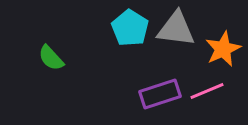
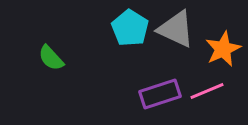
gray triangle: rotated 18 degrees clockwise
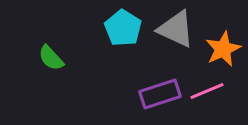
cyan pentagon: moved 7 px left
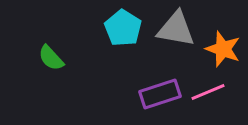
gray triangle: rotated 15 degrees counterclockwise
orange star: rotated 27 degrees counterclockwise
pink line: moved 1 px right, 1 px down
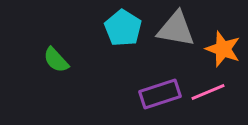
green semicircle: moved 5 px right, 2 px down
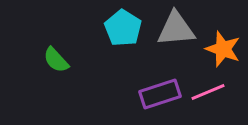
gray triangle: rotated 15 degrees counterclockwise
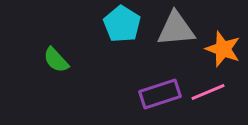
cyan pentagon: moved 1 px left, 4 px up
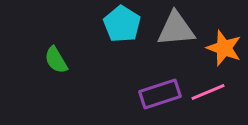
orange star: moved 1 px right, 1 px up
green semicircle: rotated 12 degrees clockwise
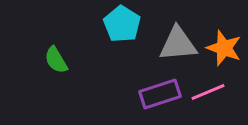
gray triangle: moved 2 px right, 15 px down
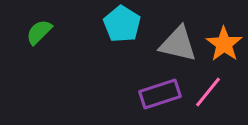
gray triangle: rotated 18 degrees clockwise
orange star: moved 4 px up; rotated 15 degrees clockwise
green semicircle: moved 17 px left, 28 px up; rotated 76 degrees clockwise
pink line: rotated 28 degrees counterclockwise
